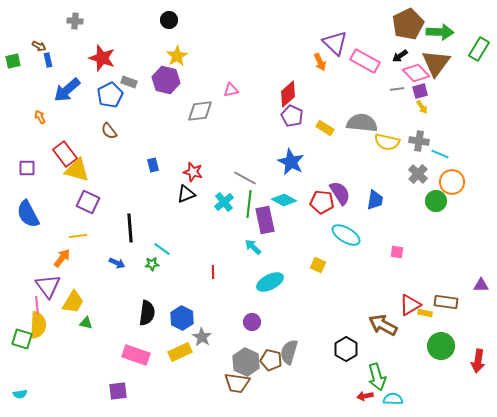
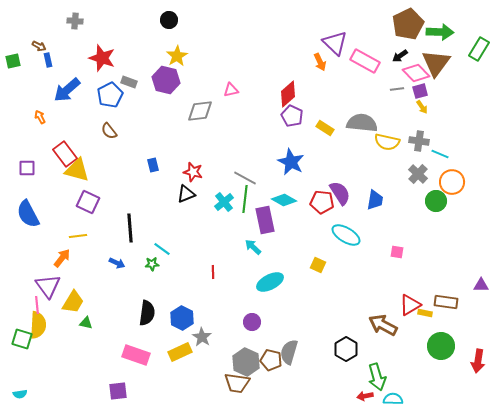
green line at (249, 204): moved 4 px left, 5 px up
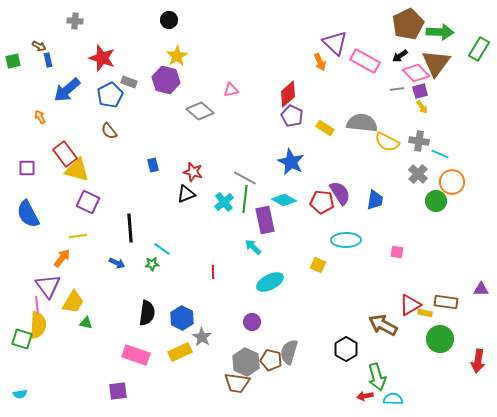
gray diamond at (200, 111): rotated 48 degrees clockwise
yellow semicircle at (387, 142): rotated 15 degrees clockwise
cyan ellipse at (346, 235): moved 5 px down; rotated 32 degrees counterclockwise
purple triangle at (481, 285): moved 4 px down
green circle at (441, 346): moved 1 px left, 7 px up
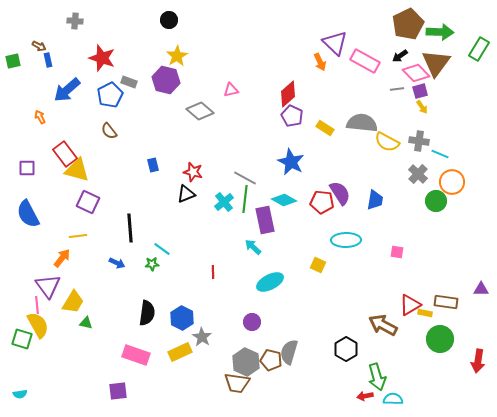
yellow semicircle at (38, 325): rotated 32 degrees counterclockwise
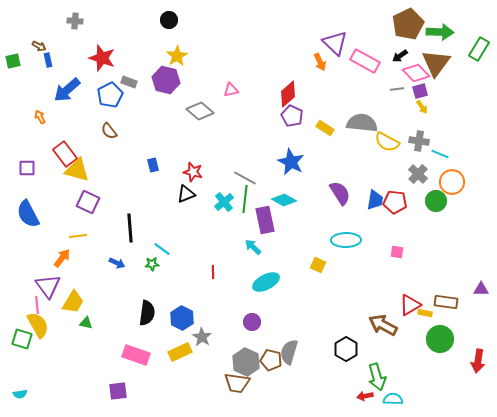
red pentagon at (322, 202): moved 73 px right
cyan ellipse at (270, 282): moved 4 px left
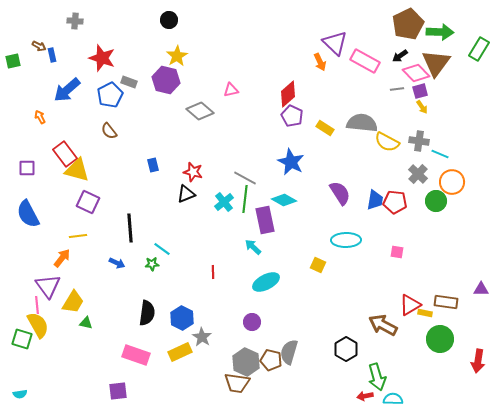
blue rectangle at (48, 60): moved 4 px right, 5 px up
